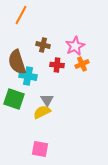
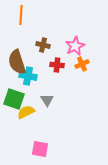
orange line: rotated 24 degrees counterclockwise
yellow semicircle: moved 16 px left
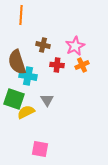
orange cross: moved 1 px down
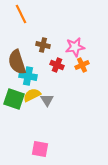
orange line: moved 1 px up; rotated 30 degrees counterclockwise
pink star: moved 1 px down; rotated 18 degrees clockwise
red cross: rotated 16 degrees clockwise
yellow semicircle: moved 6 px right, 17 px up
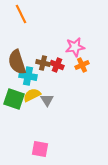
brown cross: moved 18 px down
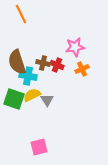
orange cross: moved 4 px down
pink square: moved 1 px left, 2 px up; rotated 24 degrees counterclockwise
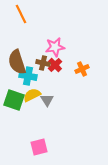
pink star: moved 20 px left
red cross: moved 2 px left; rotated 24 degrees clockwise
green square: moved 1 px down
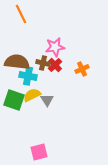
brown semicircle: rotated 115 degrees clockwise
pink square: moved 5 px down
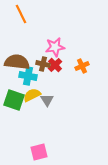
brown cross: moved 1 px down
orange cross: moved 3 px up
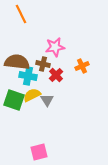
red cross: moved 1 px right, 10 px down
